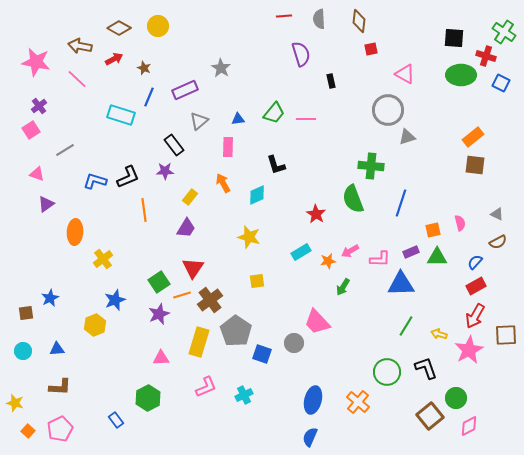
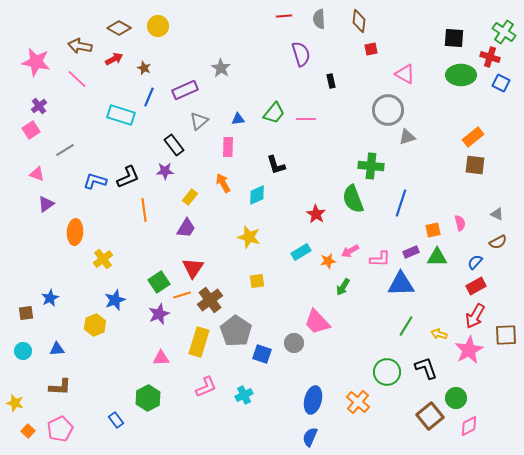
red cross at (486, 56): moved 4 px right, 1 px down
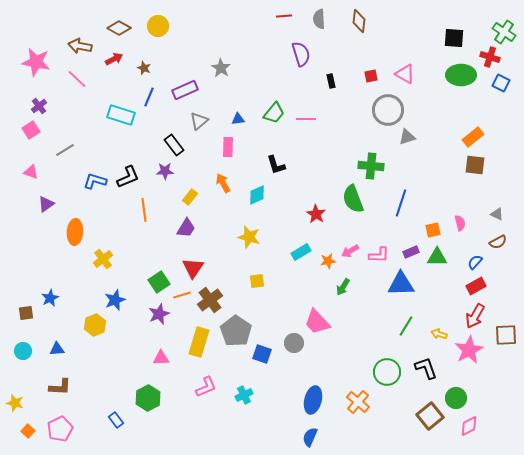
red square at (371, 49): moved 27 px down
pink triangle at (37, 174): moved 6 px left, 2 px up
pink L-shape at (380, 259): moved 1 px left, 4 px up
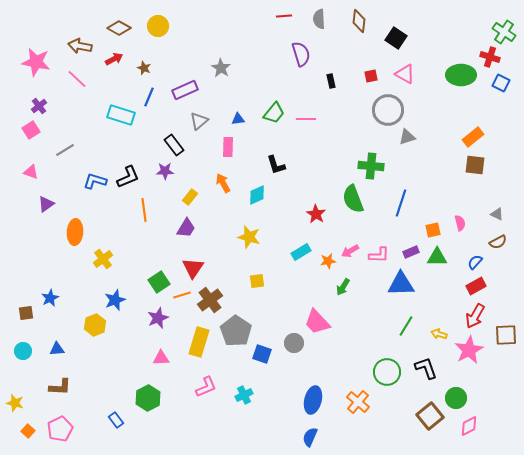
black square at (454, 38): moved 58 px left; rotated 30 degrees clockwise
purple star at (159, 314): moved 1 px left, 4 px down
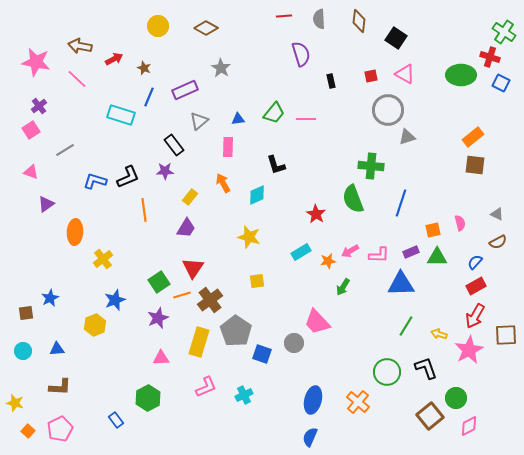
brown diamond at (119, 28): moved 87 px right
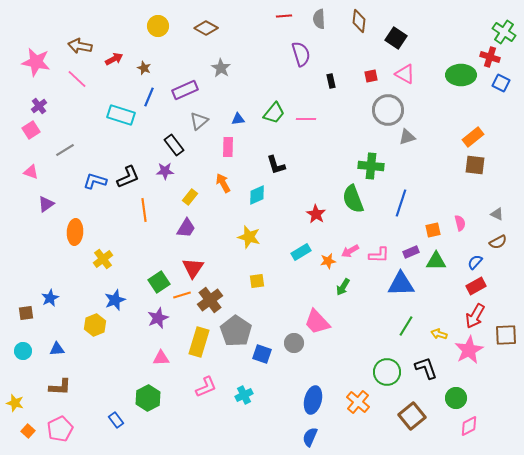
green triangle at (437, 257): moved 1 px left, 4 px down
brown square at (430, 416): moved 18 px left
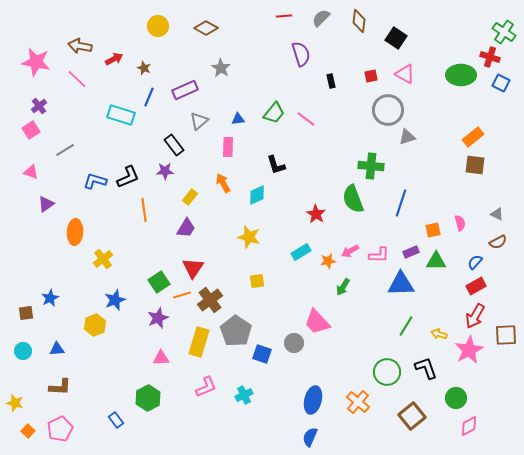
gray semicircle at (319, 19): moved 2 px right, 1 px up; rotated 48 degrees clockwise
pink line at (306, 119): rotated 36 degrees clockwise
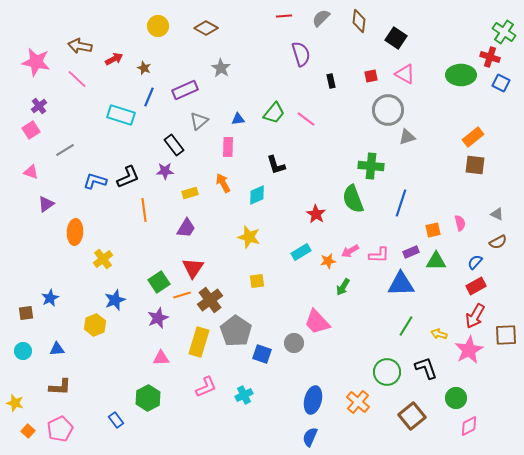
yellow rectangle at (190, 197): moved 4 px up; rotated 35 degrees clockwise
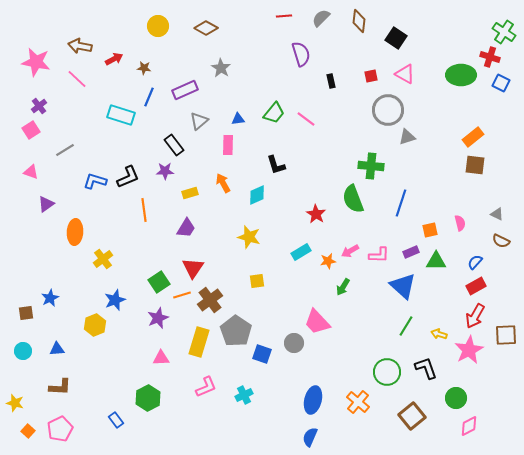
brown star at (144, 68): rotated 16 degrees counterclockwise
pink rectangle at (228, 147): moved 2 px up
orange square at (433, 230): moved 3 px left
brown semicircle at (498, 242): moved 3 px right, 1 px up; rotated 54 degrees clockwise
blue triangle at (401, 284): moved 2 px right, 2 px down; rotated 44 degrees clockwise
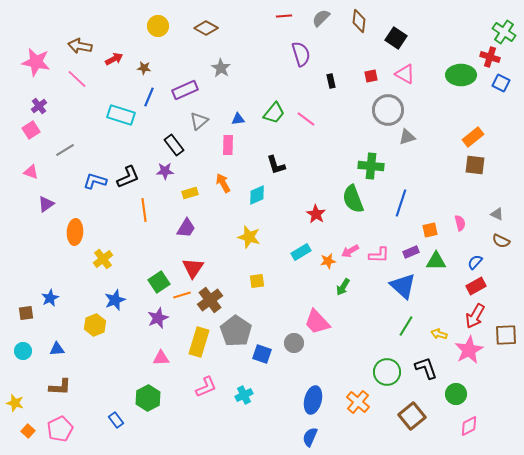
green circle at (456, 398): moved 4 px up
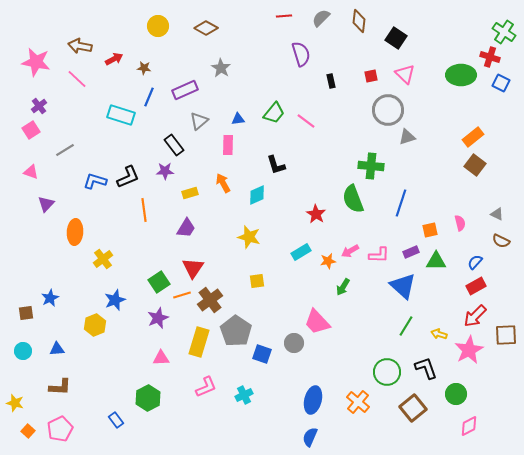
pink triangle at (405, 74): rotated 15 degrees clockwise
pink line at (306, 119): moved 2 px down
brown square at (475, 165): rotated 30 degrees clockwise
purple triangle at (46, 204): rotated 12 degrees counterclockwise
red arrow at (475, 316): rotated 15 degrees clockwise
brown square at (412, 416): moved 1 px right, 8 px up
